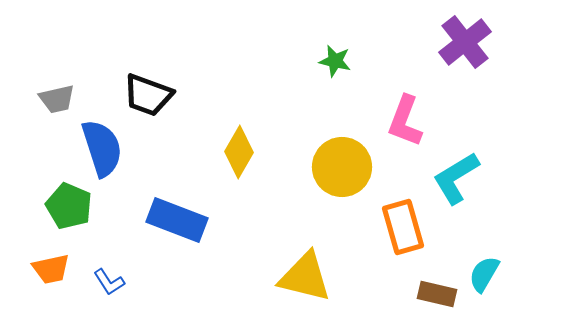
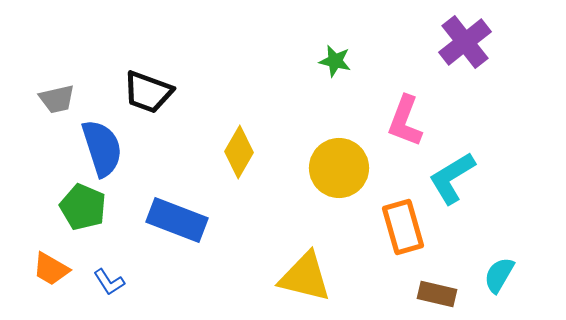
black trapezoid: moved 3 px up
yellow circle: moved 3 px left, 1 px down
cyan L-shape: moved 4 px left
green pentagon: moved 14 px right, 1 px down
orange trapezoid: rotated 42 degrees clockwise
cyan semicircle: moved 15 px right, 1 px down
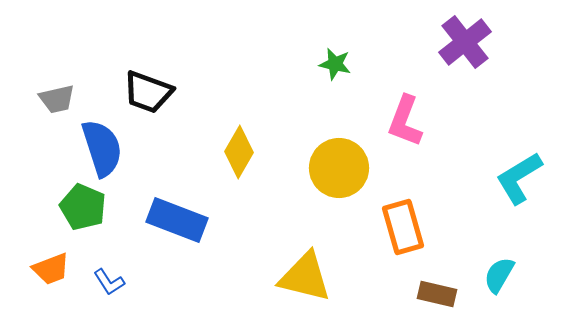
green star: moved 3 px down
cyan L-shape: moved 67 px right
orange trapezoid: rotated 51 degrees counterclockwise
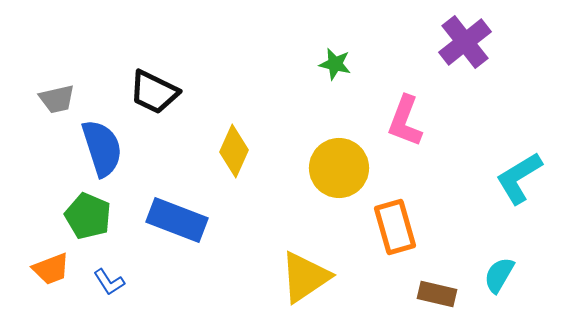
black trapezoid: moved 6 px right; rotated 6 degrees clockwise
yellow diamond: moved 5 px left, 1 px up; rotated 6 degrees counterclockwise
green pentagon: moved 5 px right, 9 px down
orange rectangle: moved 8 px left
yellow triangle: rotated 48 degrees counterclockwise
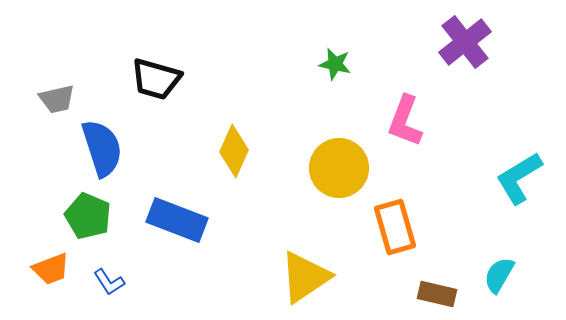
black trapezoid: moved 2 px right, 13 px up; rotated 10 degrees counterclockwise
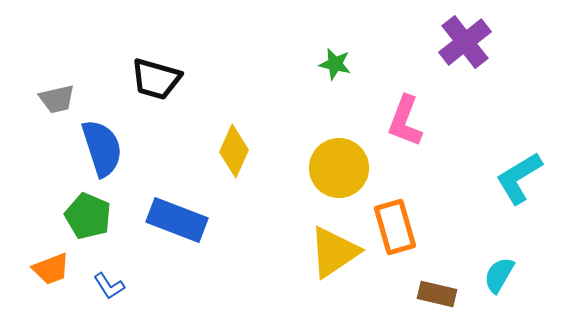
yellow triangle: moved 29 px right, 25 px up
blue L-shape: moved 4 px down
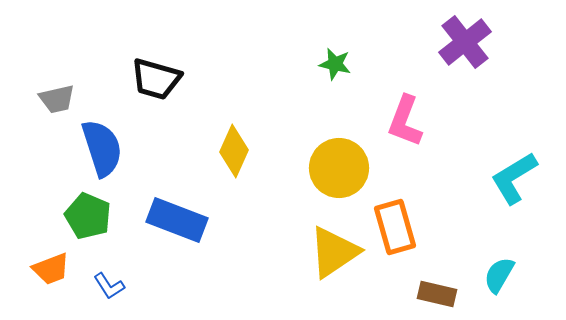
cyan L-shape: moved 5 px left
